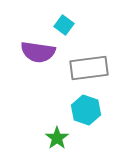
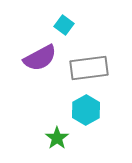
purple semicircle: moved 2 px right, 6 px down; rotated 36 degrees counterclockwise
cyan hexagon: rotated 12 degrees clockwise
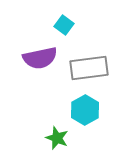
purple semicircle: rotated 16 degrees clockwise
cyan hexagon: moved 1 px left
green star: rotated 15 degrees counterclockwise
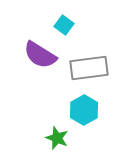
purple semicircle: moved 3 px up; rotated 44 degrees clockwise
cyan hexagon: moved 1 px left
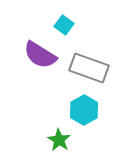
gray rectangle: rotated 27 degrees clockwise
green star: moved 2 px right, 2 px down; rotated 10 degrees clockwise
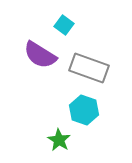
cyan hexagon: rotated 12 degrees counterclockwise
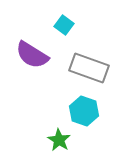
purple semicircle: moved 8 px left
cyan hexagon: moved 1 px down
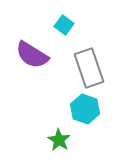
gray rectangle: rotated 51 degrees clockwise
cyan hexagon: moved 1 px right, 2 px up
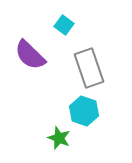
purple semicircle: moved 2 px left; rotated 12 degrees clockwise
cyan hexagon: moved 1 px left, 2 px down
green star: moved 2 px up; rotated 10 degrees counterclockwise
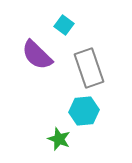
purple semicircle: moved 7 px right
cyan hexagon: rotated 24 degrees counterclockwise
green star: moved 1 px down
